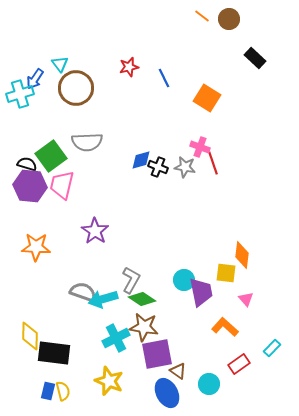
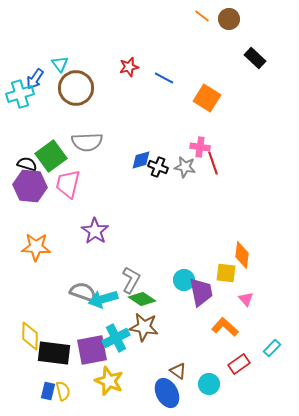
blue line at (164, 78): rotated 36 degrees counterclockwise
pink cross at (200, 147): rotated 12 degrees counterclockwise
pink trapezoid at (62, 185): moved 6 px right, 1 px up
purple square at (157, 354): moved 65 px left, 4 px up
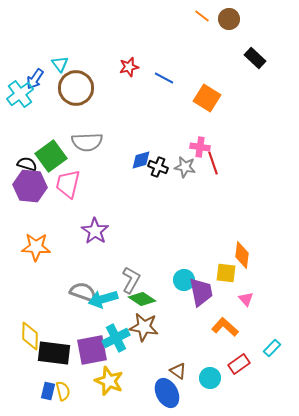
cyan cross at (20, 94): rotated 20 degrees counterclockwise
cyan circle at (209, 384): moved 1 px right, 6 px up
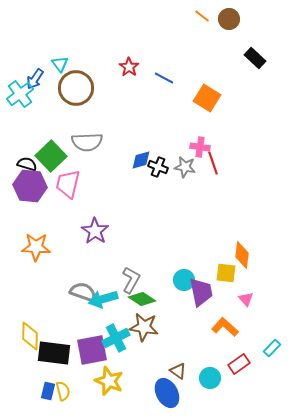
red star at (129, 67): rotated 24 degrees counterclockwise
green square at (51, 156): rotated 8 degrees counterclockwise
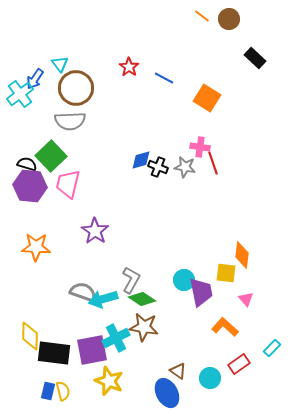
gray semicircle at (87, 142): moved 17 px left, 21 px up
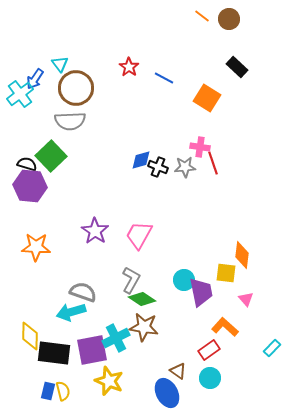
black rectangle at (255, 58): moved 18 px left, 9 px down
gray star at (185, 167): rotated 15 degrees counterclockwise
pink trapezoid at (68, 184): moved 71 px right, 51 px down; rotated 16 degrees clockwise
cyan arrow at (103, 299): moved 32 px left, 13 px down
red rectangle at (239, 364): moved 30 px left, 14 px up
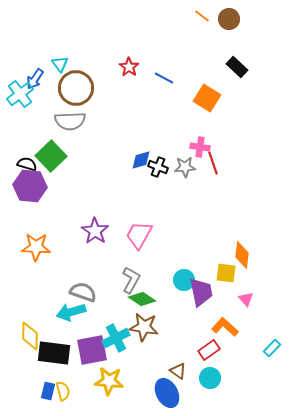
yellow star at (109, 381): rotated 16 degrees counterclockwise
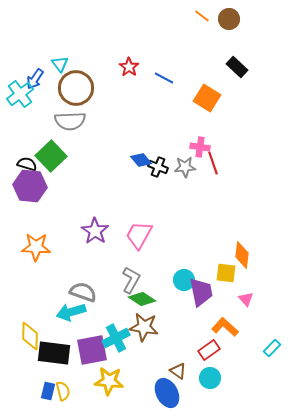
blue diamond at (141, 160): rotated 65 degrees clockwise
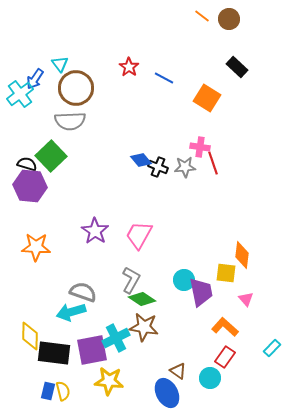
red rectangle at (209, 350): moved 16 px right, 7 px down; rotated 20 degrees counterclockwise
